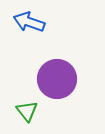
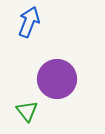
blue arrow: rotated 92 degrees clockwise
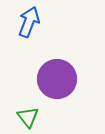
green triangle: moved 1 px right, 6 px down
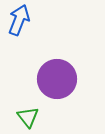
blue arrow: moved 10 px left, 2 px up
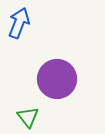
blue arrow: moved 3 px down
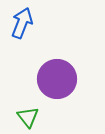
blue arrow: moved 3 px right
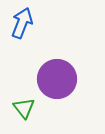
green triangle: moved 4 px left, 9 px up
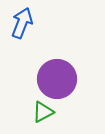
green triangle: moved 19 px right, 4 px down; rotated 40 degrees clockwise
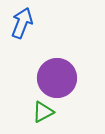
purple circle: moved 1 px up
